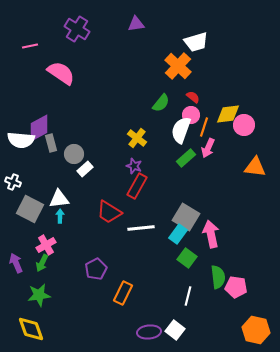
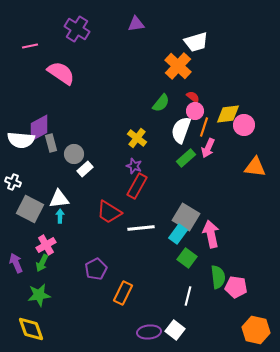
pink circle at (191, 115): moved 4 px right, 4 px up
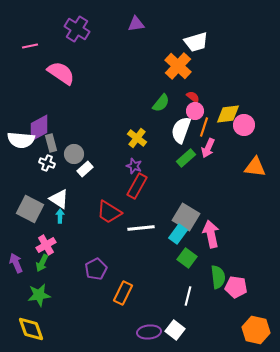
white cross at (13, 182): moved 34 px right, 19 px up
white triangle at (59, 199): rotated 40 degrees clockwise
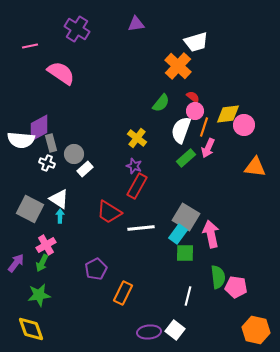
green square at (187, 258): moved 2 px left, 5 px up; rotated 36 degrees counterclockwise
purple arrow at (16, 263): rotated 60 degrees clockwise
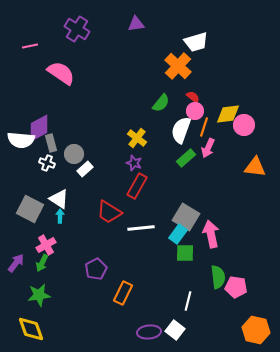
purple star at (134, 166): moved 3 px up
white line at (188, 296): moved 5 px down
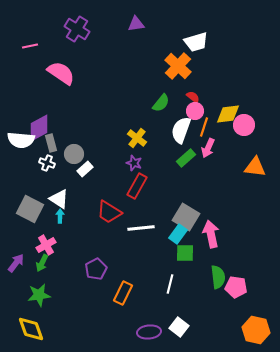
white line at (188, 301): moved 18 px left, 17 px up
white square at (175, 330): moved 4 px right, 3 px up
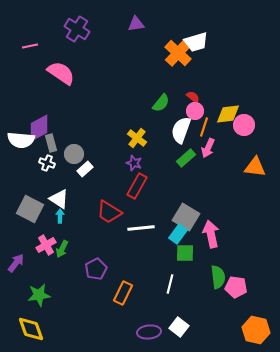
orange cross at (178, 66): moved 13 px up
green arrow at (42, 263): moved 20 px right, 14 px up
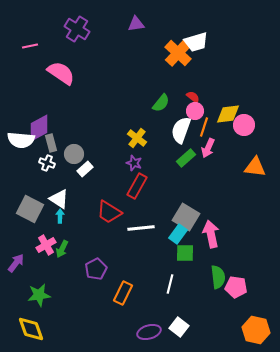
purple ellipse at (149, 332): rotated 10 degrees counterclockwise
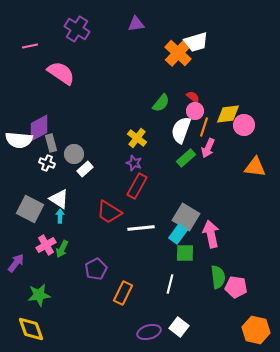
white semicircle at (21, 140): moved 2 px left
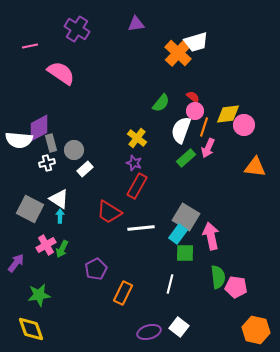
gray circle at (74, 154): moved 4 px up
white cross at (47, 163): rotated 35 degrees counterclockwise
pink arrow at (211, 234): moved 2 px down
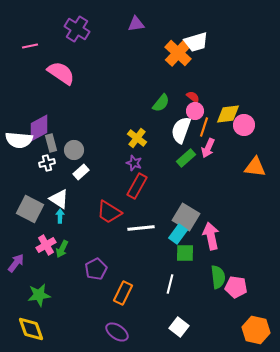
white rectangle at (85, 169): moved 4 px left, 3 px down
purple ellipse at (149, 332): moved 32 px left; rotated 50 degrees clockwise
